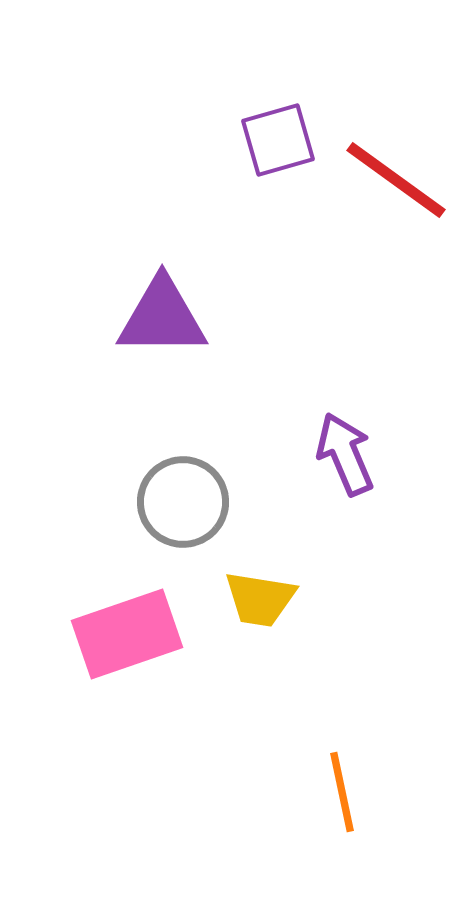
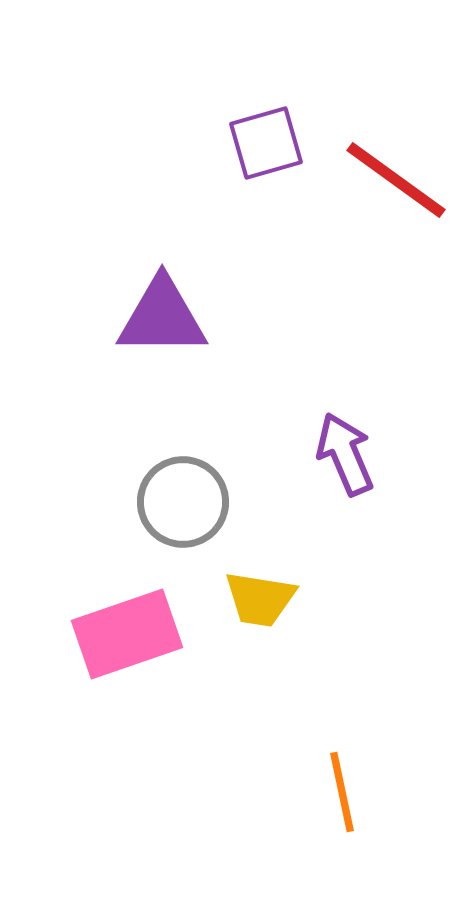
purple square: moved 12 px left, 3 px down
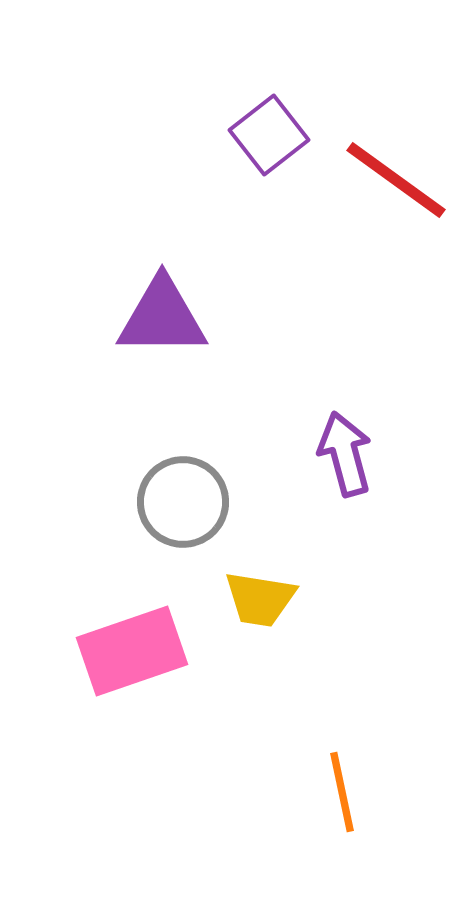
purple square: moved 3 px right, 8 px up; rotated 22 degrees counterclockwise
purple arrow: rotated 8 degrees clockwise
pink rectangle: moved 5 px right, 17 px down
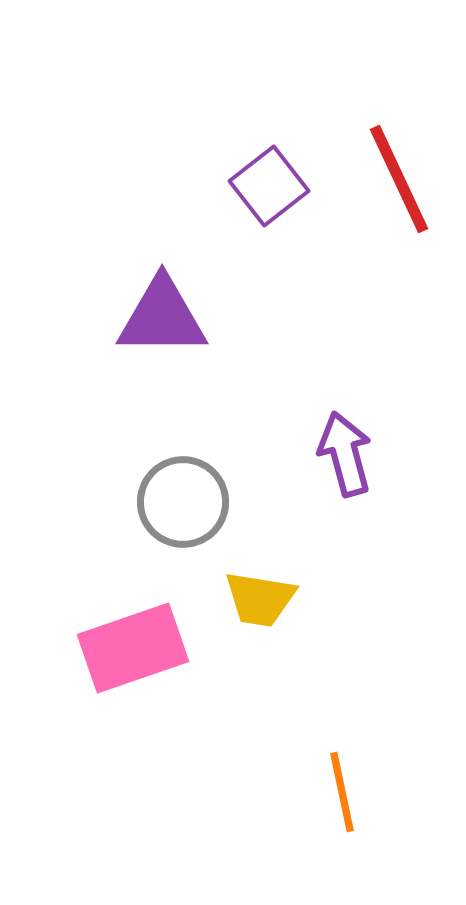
purple square: moved 51 px down
red line: moved 3 px right, 1 px up; rotated 29 degrees clockwise
pink rectangle: moved 1 px right, 3 px up
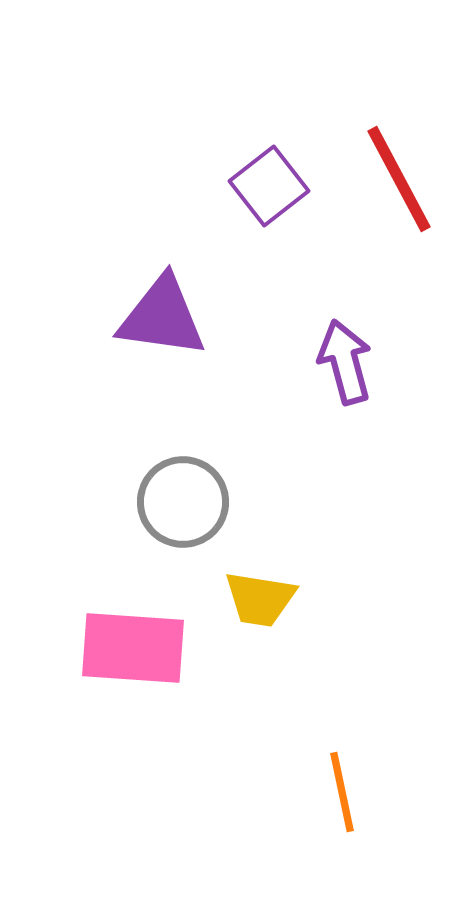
red line: rotated 3 degrees counterclockwise
purple triangle: rotated 8 degrees clockwise
purple arrow: moved 92 px up
pink rectangle: rotated 23 degrees clockwise
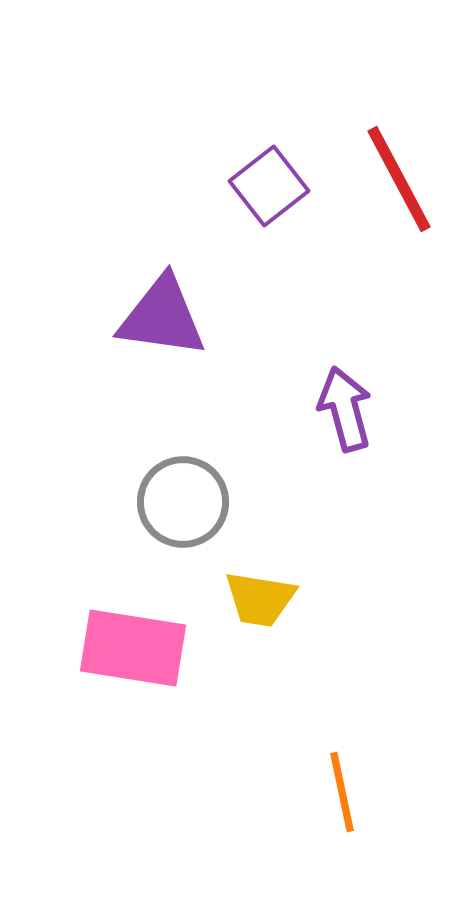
purple arrow: moved 47 px down
pink rectangle: rotated 5 degrees clockwise
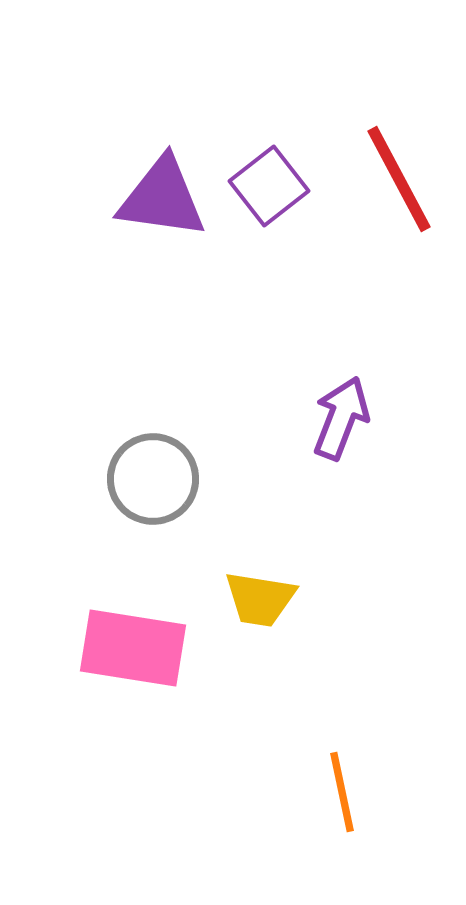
purple triangle: moved 119 px up
purple arrow: moved 4 px left, 9 px down; rotated 36 degrees clockwise
gray circle: moved 30 px left, 23 px up
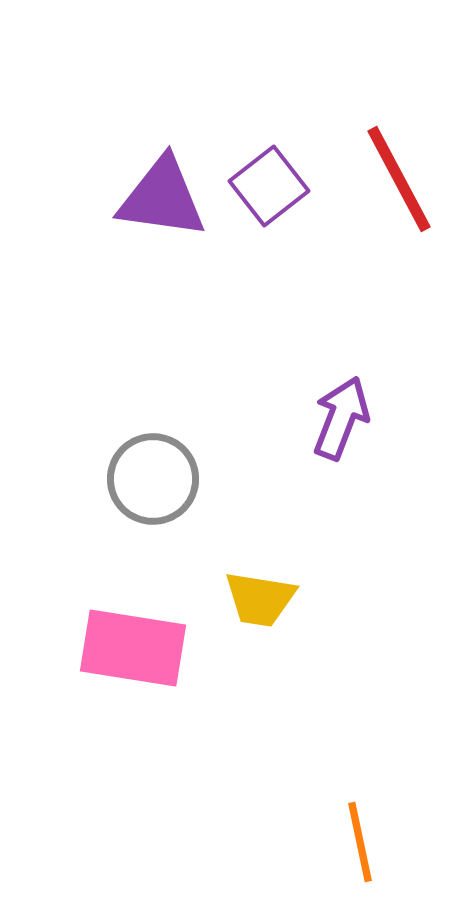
orange line: moved 18 px right, 50 px down
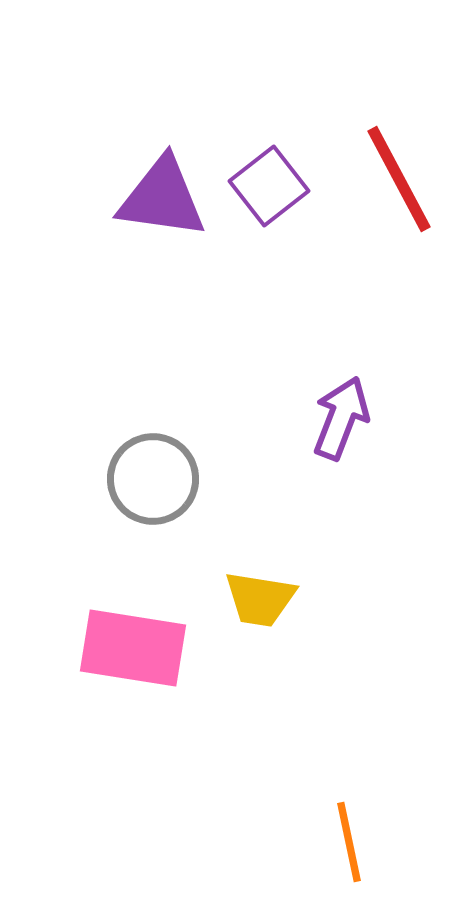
orange line: moved 11 px left
